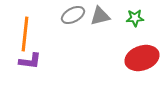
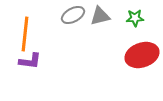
red ellipse: moved 3 px up
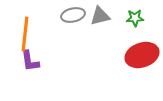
gray ellipse: rotated 15 degrees clockwise
purple L-shape: rotated 75 degrees clockwise
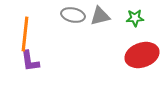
gray ellipse: rotated 25 degrees clockwise
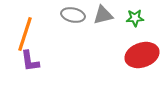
gray triangle: moved 3 px right, 1 px up
orange line: rotated 12 degrees clockwise
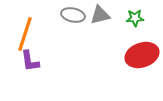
gray triangle: moved 3 px left
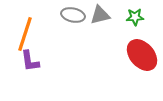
green star: moved 1 px up
red ellipse: rotated 68 degrees clockwise
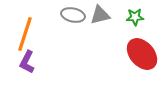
red ellipse: moved 1 px up
purple L-shape: moved 3 px left, 1 px down; rotated 35 degrees clockwise
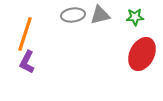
gray ellipse: rotated 20 degrees counterclockwise
red ellipse: rotated 68 degrees clockwise
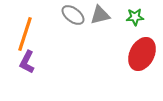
gray ellipse: rotated 45 degrees clockwise
